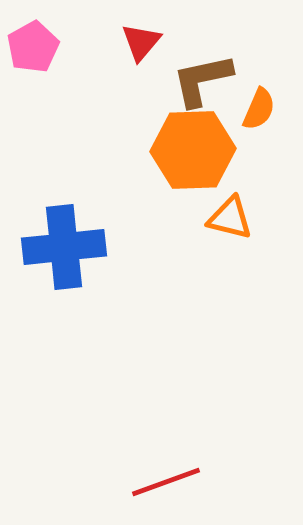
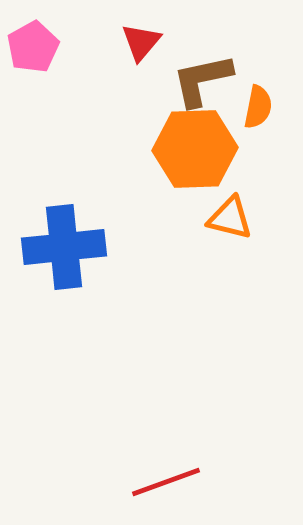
orange semicircle: moved 1 px left, 2 px up; rotated 12 degrees counterclockwise
orange hexagon: moved 2 px right, 1 px up
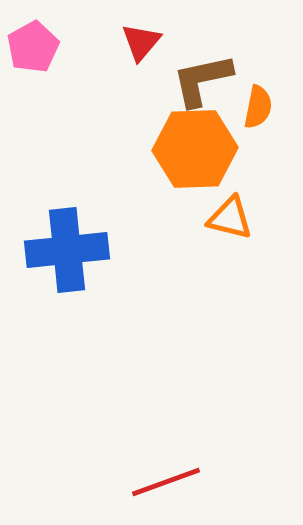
blue cross: moved 3 px right, 3 px down
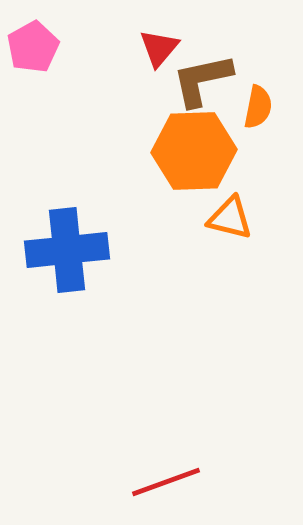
red triangle: moved 18 px right, 6 px down
orange hexagon: moved 1 px left, 2 px down
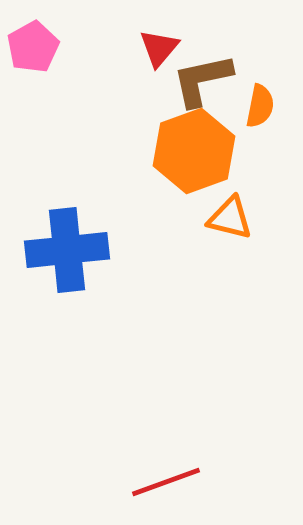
orange semicircle: moved 2 px right, 1 px up
orange hexagon: rotated 18 degrees counterclockwise
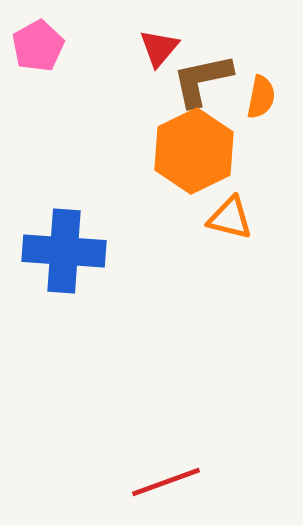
pink pentagon: moved 5 px right, 1 px up
orange semicircle: moved 1 px right, 9 px up
orange hexagon: rotated 6 degrees counterclockwise
blue cross: moved 3 px left, 1 px down; rotated 10 degrees clockwise
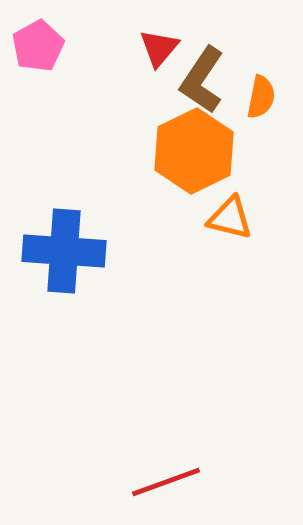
brown L-shape: rotated 44 degrees counterclockwise
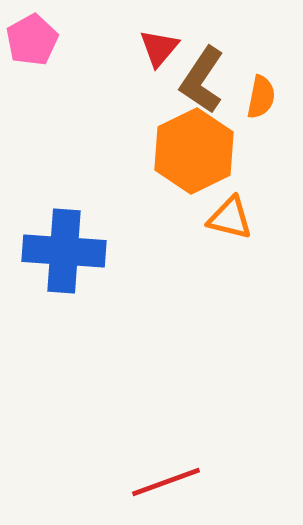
pink pentagon: moved 6 px left, 6 px up
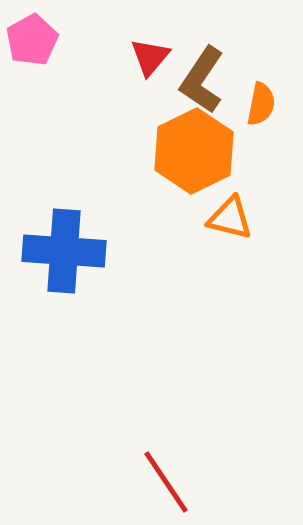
red triangle: moved 9 px left, 9 px down
orange semicircle: moved 7 px down
red line: rotated 76 degrees clockwise
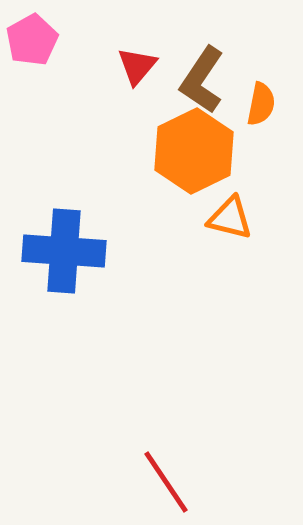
red triangle: moved 13 px left, 9 px down
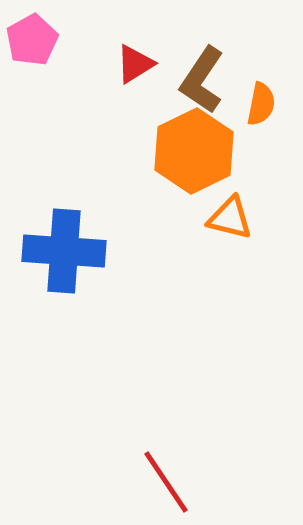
red triangle: moved 2 px left, 2 px up; rotated 18 degrees clockwise
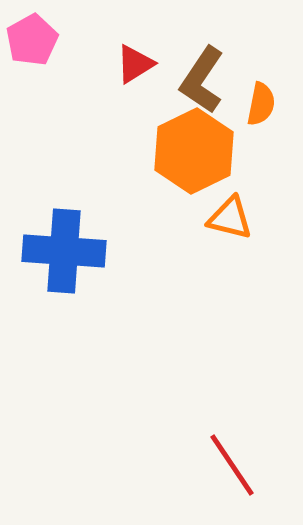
red line: moved 66 px right, 17 px up
